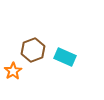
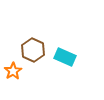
brown hexagon: rotated 15 degrees counterclockwise
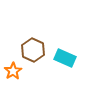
cyan rectangle: moved 1 px down
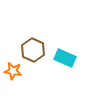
orange star: rotated 30 degrees counterclockwise
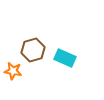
brown hexagon: rotated 20 degrees clockwise
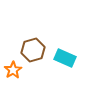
orange star: moved 1 px up; rotated 30 degrees clockwise
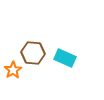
brown hexagon: moved 3 px down; rotated 20 degrees clockwise
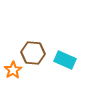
cyan rectangle: moved 2 px down
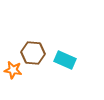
orange star: rotated 30 degrees counterclockwise
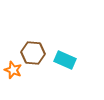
orange star: rotated 12 degrees clockwise
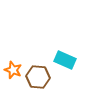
brown hexagon: moved 5 px right, 24 px down
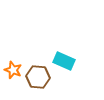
cyan rectangle: moved 1 px left, 1 px down
